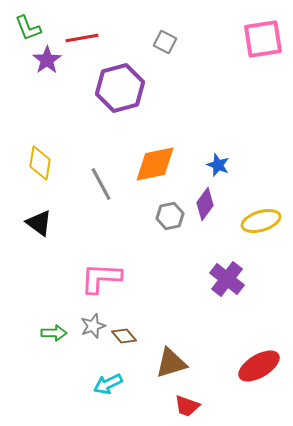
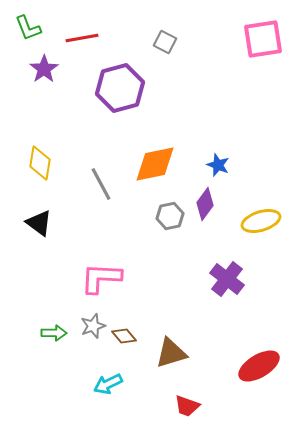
purple star: moved 3 px left, 9 px down
brown triangle: moved 10 px up
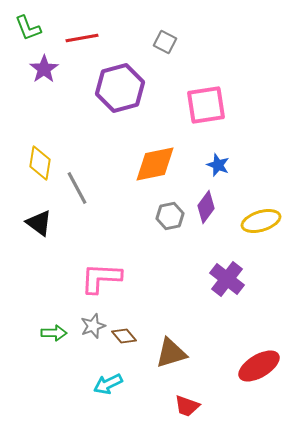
pink square: moved 57 px left, 66 px down
gray line: moved 24 px left, 4 px down
purple diamond: moved 1 px right, 3 px down
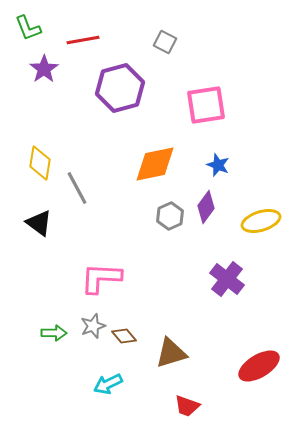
red line: moved 1 px right, 2 px down
gray hexagon: rotated 12 degrees counterclockwise
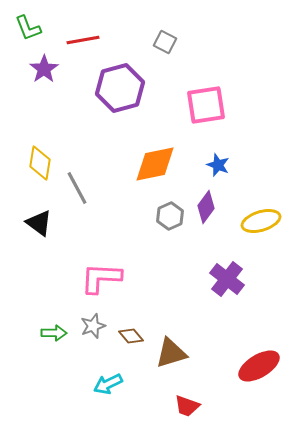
brown diamond: moved 7 px right
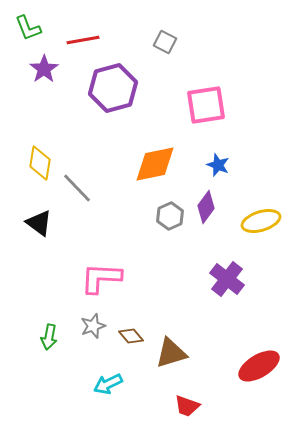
purple hexagon: moved 7 px left
gray line: rotated 16 degrees counterclockwise
green arrow: moved 5 px left, 4 px down; rotated 100 degrees clockwise
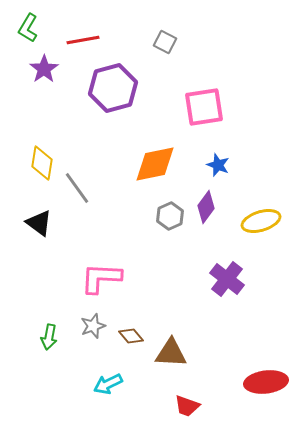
green L-shape: rotated 52 degrees clockwise
pink square: moved 2 px left, 2 px down
yellow diamond: moved 2 px right
gray line: rotated 8 degrees clockwise
brown triangle: rotated 20 degrees clockwise
red ellipse: moved 7 px right, 16 px down; rotated 24 degrees clockwise
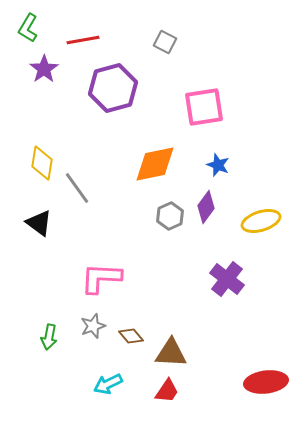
red trapezoid: moved 20 px left, 15 px up; rotated 76 degrees counterclockwise
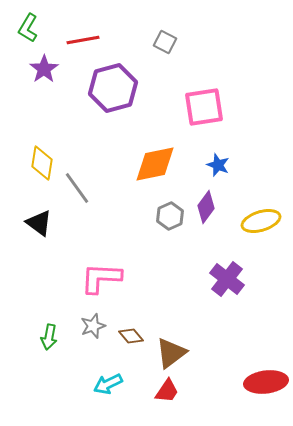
brown triangle: rotated 40 degrees counterclockwise
